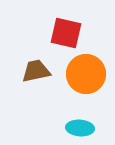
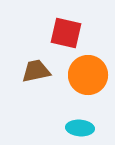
orange circle: moved 2 px right, 1 px down
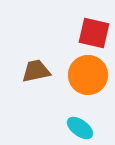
red square: moved 28 px right
cyan ellipse: rotated 32 degrees clockwise
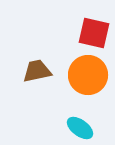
brown trapezoid: moved 1 px right
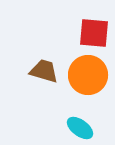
red square: rotated 8 degrees counterclockwise
brown trapezoid: moved 7 px right; rotated 28 degrees clockwise
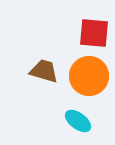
orange circle: moved 1 px right, 1 px down
cyan ellipse: moved 2 px left, 7 px up
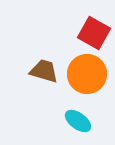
red square: rotated 24 degrees clockwise
orange circle: moved 2 px left, 2 px up
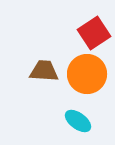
red square: rotated 28 degrees clockwise
brown trapezoid: rotated 12 degrees counterclockwise
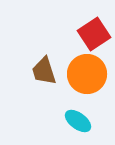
red square: moved 1 px down
brown trapezoid: rotated 112 degrees counterclockwise
